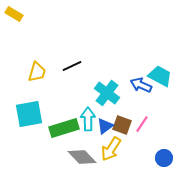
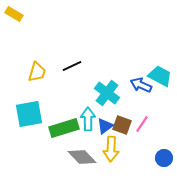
yellow arrow: rotated 30 degrees counterclockwise
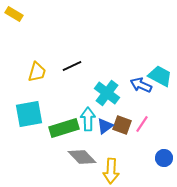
yellow arrow: moved 22 px down
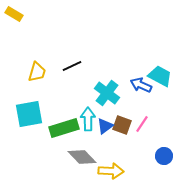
blue circle: moved 2 px up
yellow arrow: rotated 90 degrees counterclockwise
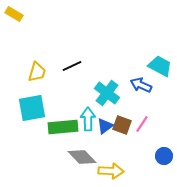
cyan trapezoid: moved 10 px up
cyan square: moved 3 px right, 6 px up
green rectangle: moved 1 px left, 1 px up; rotated 12 degrees clockwise
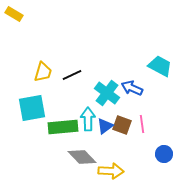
black line: moved 9 px down
yellow trapezoid: moved 6 px right
blue arrow: moved 9 px left, 3 px down
pink line: rotated 42 degrees counterclockwise
blue circle: moved 2 px up
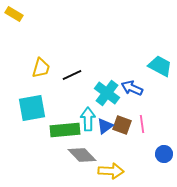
yellow trapezoid: moved 2 px left, 4 px up
green rectangle: moved 2 px right, 3 px down
gray diamond: moved 2 px up
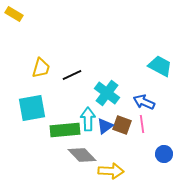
blue arrow: moved 12 px right, 14 px down
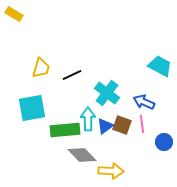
blue circle: moved 12 px up
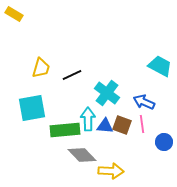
blue triangle: rotated 42 degrees clockwise
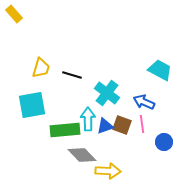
yellow rectangle: rotated 18 degrees clockwise
cyan trapezoid: moved 4 px down
black line: rotated 42 degrees clockwise
cyan square: moved 3 px up
blue triangle: rotated 24 degrees counterclockwise
yellow arrow: moved 3 px left
